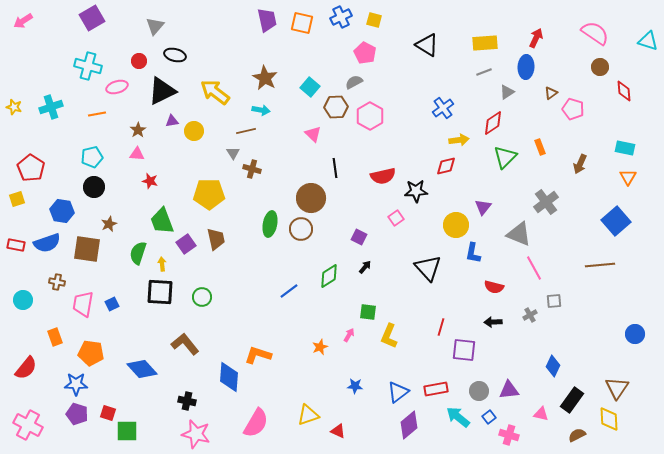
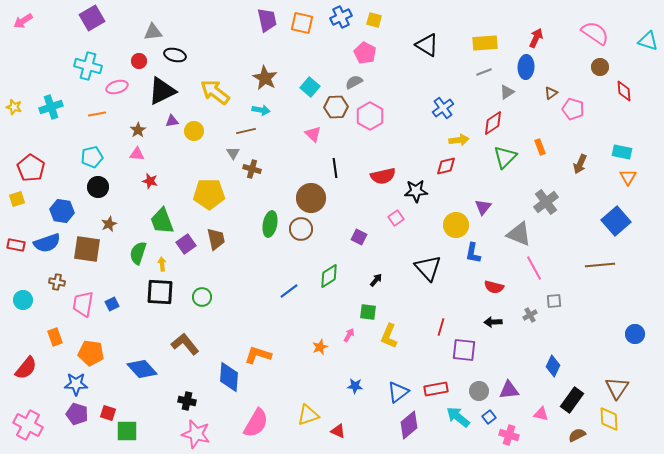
gray triangle at (155, 26): moved 2 px left, 6 px down; rotated 42 degrees clockwise
cyan rectangle at (625, 148): moved 3 px left, 4 px down
black circle at (94, 187): moved 4 px right
black arrow at (365, 267): moved 11 px right, 13 px down
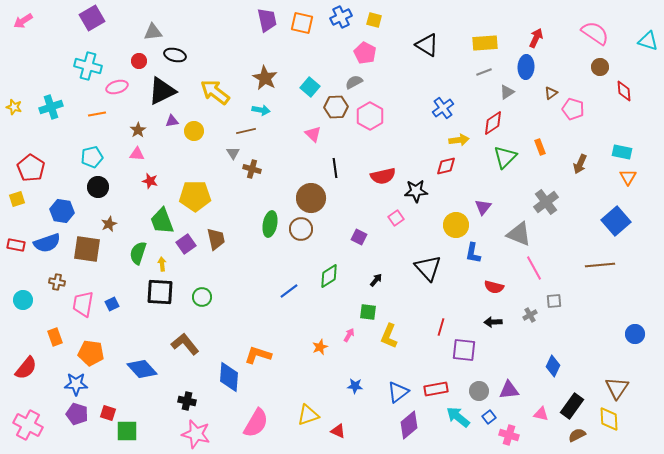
yellow pentagon at (209, 194): moved 14 px left, 2 px down
black rectangle at (572, 400): moved 6 px down
